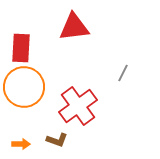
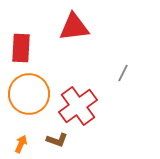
orange circle: moved 5 px right, 7 px down
orange arrow: rotated 66 degrees counterclockwise
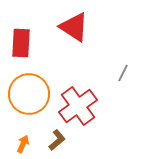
red triangle: rotated 40 degrees clockwise
red rectangle: moved 5 px up
brown L-shape: rotated 60 degrees counterclockwise
orange arrow: moved 2 px right
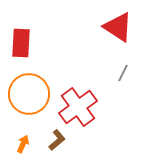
red triangle: moved 44 px right
red cross: moved 1 px down
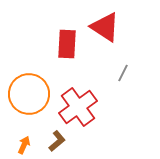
red triangle: moved 13 px left
red rectangle: moved 46 px right, 1 px down
brown L-shape: moved 1 px down
orange arrow: moved 1 px right, 1 px down
